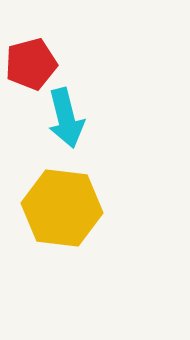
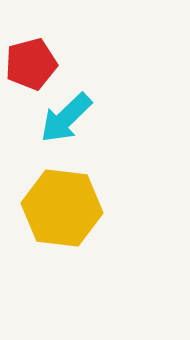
cyan arrow: rotated 60 degrees clockwise
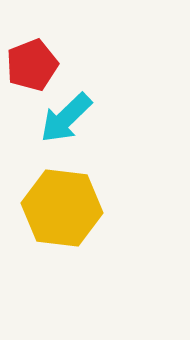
red pentagon: moved 1 px right, 1 px down; rotated 6 degrees counterclockwise
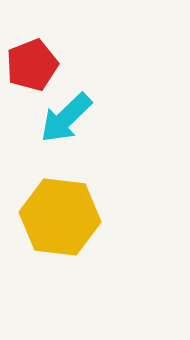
yellow hexagon: moved 2 px left, 9 px down
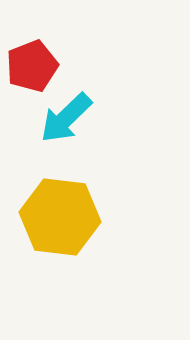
red pentagon: moved 1 px down
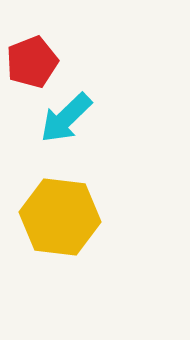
red pentagon: moved 4 px up
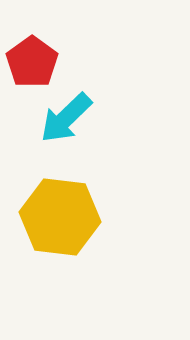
red pentagon: rotated 15 degrees counterclockwise
